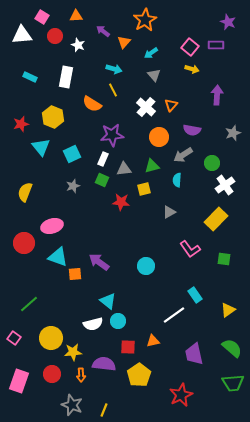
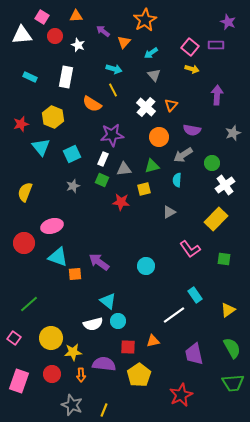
green semicircle at (232, 348): rotated 20 degrees clockwise
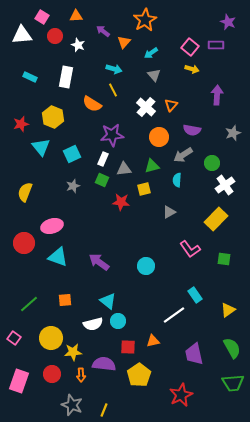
orange square at (75, 274): moved 10 px left, 26 px down
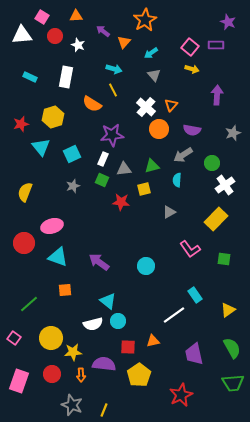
yellow hexagon at (53, 117): rotated 20 degrees clockwise
orange circle at (159, 137): moved 8 px up
orange square at (65, 300): moved 10 px up
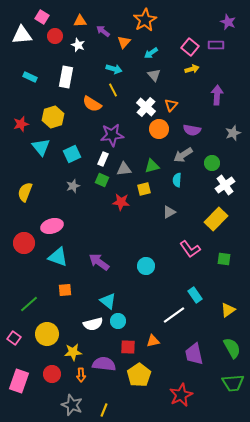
orange triangle at (76, 16): moved 4 px right, 5 px down
yellow arrow at (192, 69): rotated 32 degrees counterclockwise
yellow circle at (51, 338): moved 4 px left, 4 px up
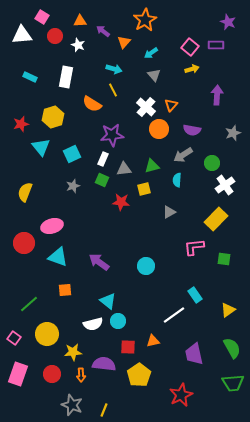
pink L-shape at (190, 249): moved 4 px right, 2 px up; rotated 120 degrees clockwise
pink rectangle at (19, 381): moved 1 px left, 7 px up
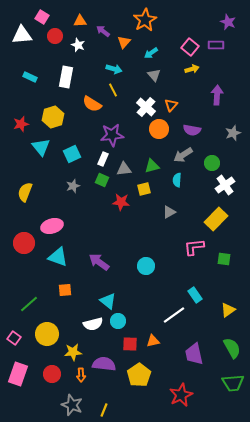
red square at (128, 347): moved 2 px right, 3 px up
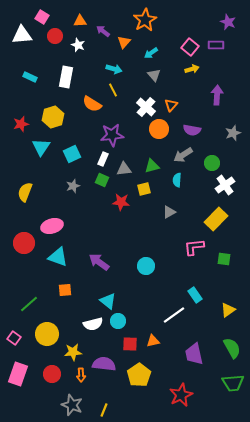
cyan triangle at (41, 147): rotated 12 degrees clockwise
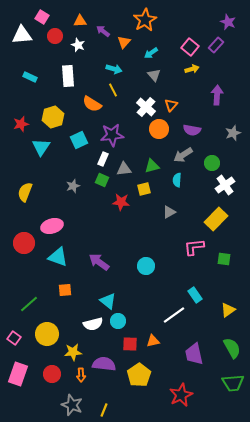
purple rectangle at (216, 45): rotated 49 degrees counterclockwise
white rectangle at (66, 77): moved 2 px right, 1 px up; rotated 15 degrees counterclockwise
cyan square at (72, 154): moved 7 px right, 14 px up
